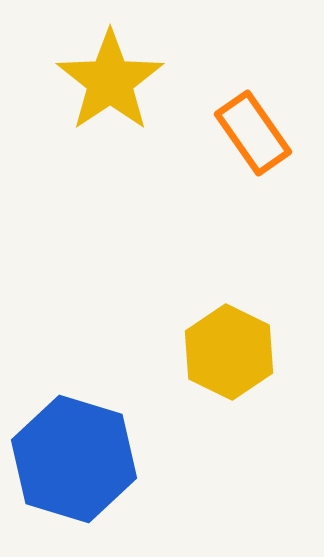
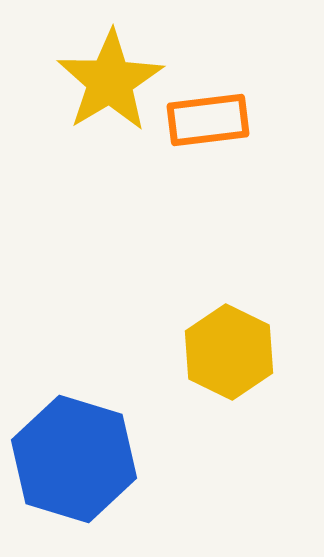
yellow star: rotated 3 degrees clockwise
orange rectangle: moved 45 px left, 13 px up; rotated 62 degrees counterclockwise
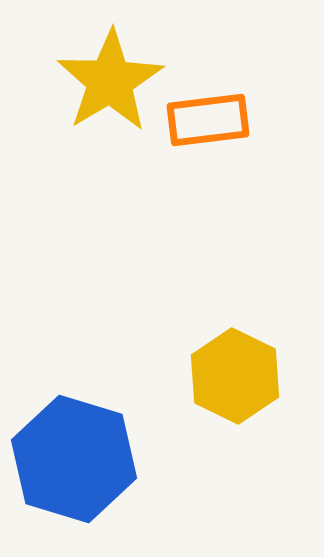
yellow hexagon: moved 6 px right, 24 px down
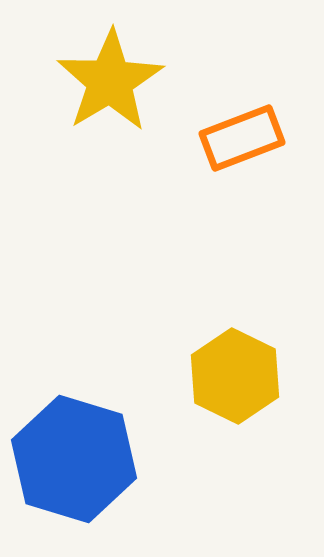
orange rectangle: moved 34 px right, 18 px down; rotated 14 degrees counterclockwise
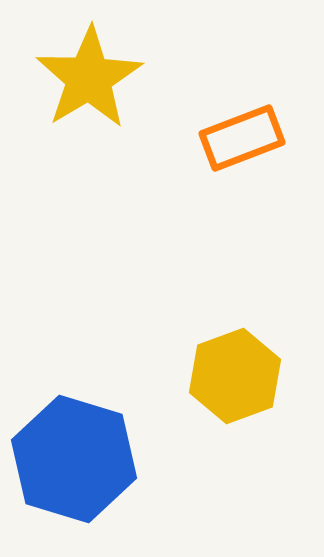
yellow star: moved 21 px left, 3 px up
yellow hexagon: rotated 14 degrees clockwise
